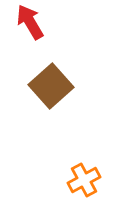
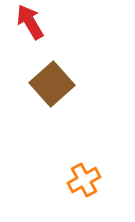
brown square: moved 1 px right, 2 px up
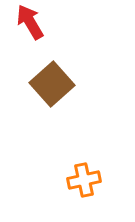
orange cross: rotated 16 degrees clockwise
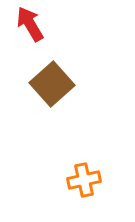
red arrow: moved 2 px down
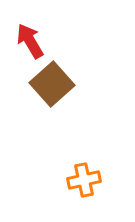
red arrow: moved 17 px down
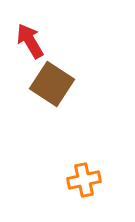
brown square: rotated 15 degrees counterclockwise
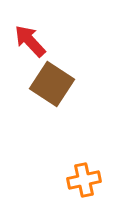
red arrow: rotated 12 degrees counterclockwise
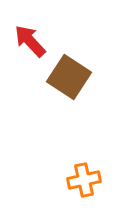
brown square: moved 17 px right, 7 px up
